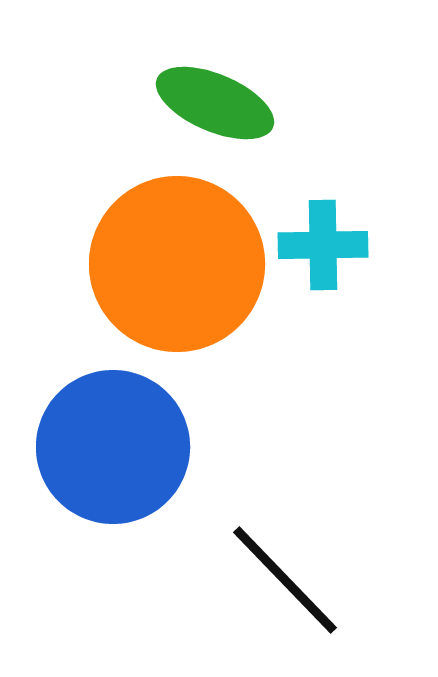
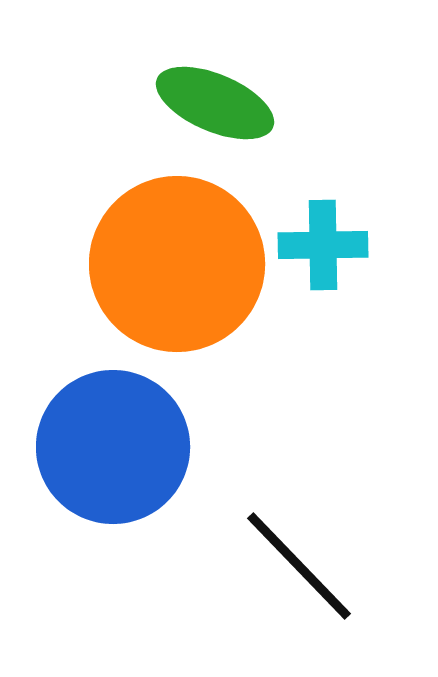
black line: moved 14 px right, 14 px up
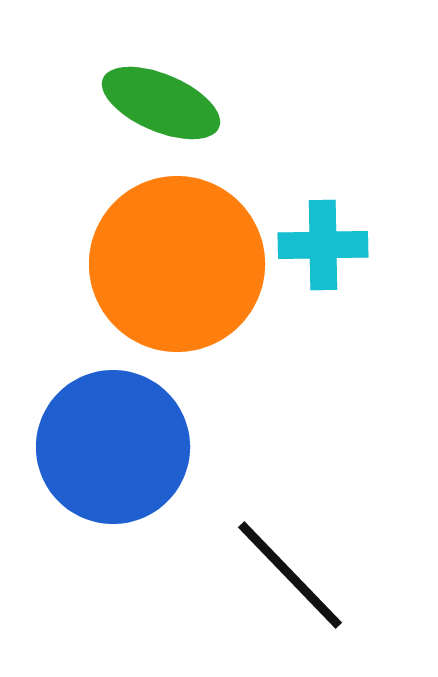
green ellipse: moved 54 px left
black line: moved 9 px left, 9 px down
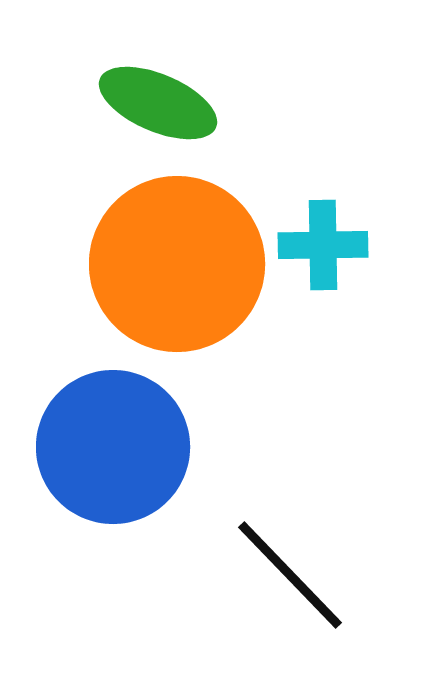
green ellipse: moved 3 px left
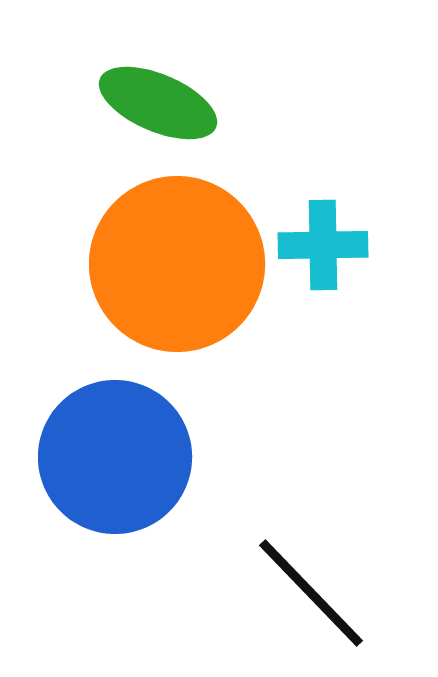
blue circle: moved 2 px right, 10 px down
black line: moved 21 px right, 18 px down
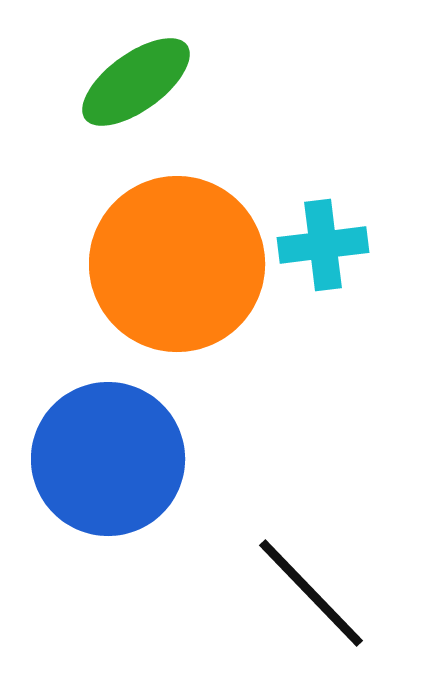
green ellipse: moved 22 px left, 21 px up; rotated 59 degrees counterclockwise
cyan cross: rotated 6 degrees counterclockwise
blue circle: moved 7 px left, 2 px down
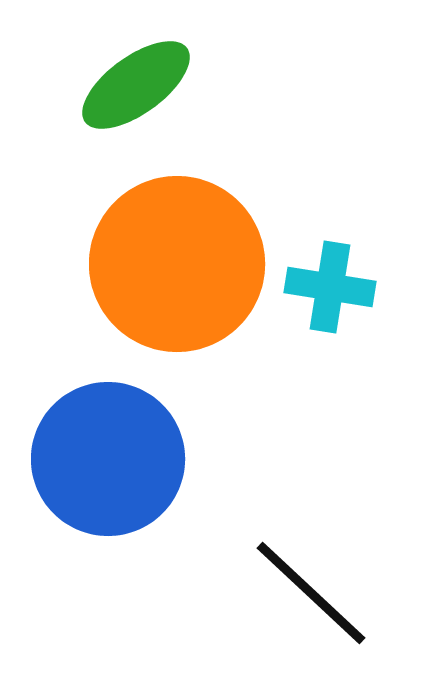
green ellipse: moved 3 px down
cyan cross: moved 7 px right, 42 px down; rotated 16 degrees clockwise
black line: rotated 3 degrees counterclockwise
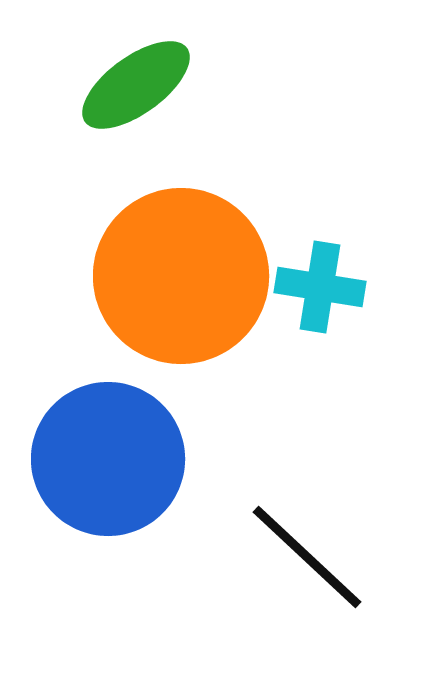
orange circle: moved 4 px right, 12 px down
cyan cross: moved 10 px left
black line: moved 4 px left, 36 px up
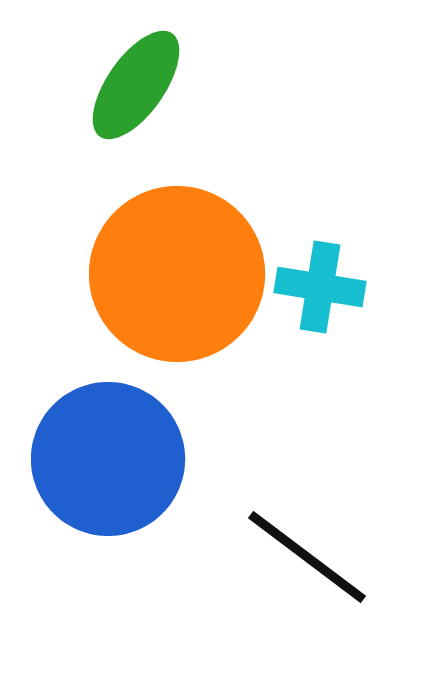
green ellipse: rotated 19 degrees counterclockwise
orange circle: moved 4 px left, 2 px up
black line: rotated 6 degrees counterclockwise
